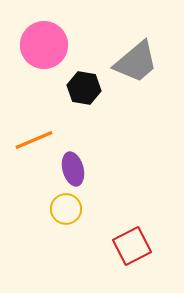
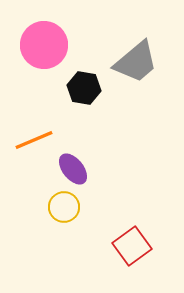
purple ellipse: rotated 24 degrees counterclockwise
yellow circle: moved 2 px left, 2 px up
red square: rotated 9 degrees counterclockwise
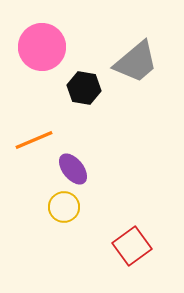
pink circle: moved 2 px left, 2 px down
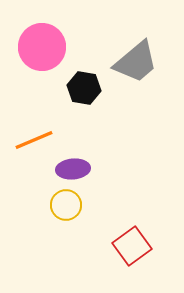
purple ellipse: rotated 56 degrees counterclockwise
yellow circle: moved 2 px right, 2 px up
